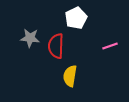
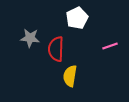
white pentagon: moved 1 px right
red semicircle: moved 3 px down
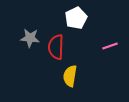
white pentagon: moved 1 px left
red semicircle: moved 2 px up
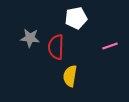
white pentagon: rotated 15 degrees clockwise
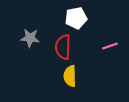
red semicircle: moved 7 px right
yellow semicircle: rotated 10 degrees counterclockwise
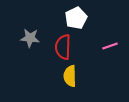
white pentagon: rotated 15 degrees counterclockwise
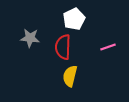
white pentagon: moved 2 px left, 1 px down
pink line: moved 2 px left, 1 px down
yellow semicircle: rotated 15 degrees clockwise
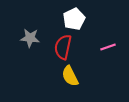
red semicircle: rotated 10 degrees clockwise
yellow semicircle: rotated 40 degrees counterclockwise
